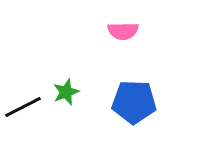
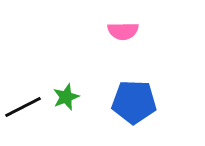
green star: moved 5 px down
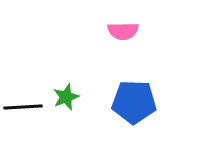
black line: rotated 24 degrees clockwise
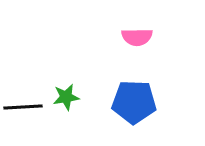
pink semicircle: moved 14 px right, 6 px down
green star: rotated 12 degrees clockwise
